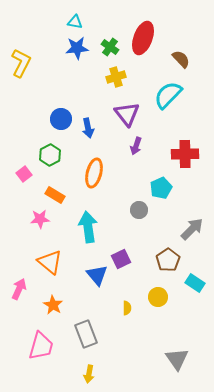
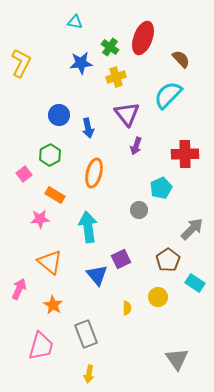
blue star: moved 4 px right, 15 px down
blue circle: moved 2 px left, 4 px up
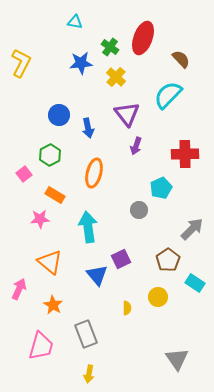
yellow cross: rotated 30 degrees counterclockwise
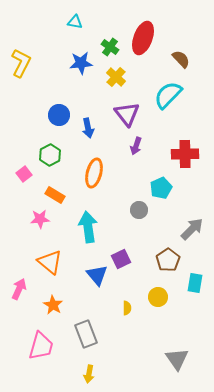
cyan rectangle: rotated 66 degrees clockwise
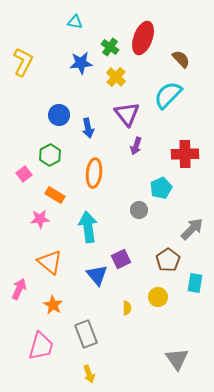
yellow L-shape: moved 2 px right, 1 px up
orange ellipse: rotated 8 degrees counterclockwise
yellow arrow: rotated 30 degrees counterclockwise
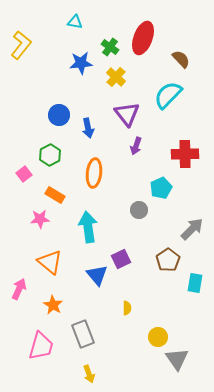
yellow L-shape: moved 2 px left, 17 px up; rotated 12 degrees clockwise
yellow circle: moved 40 px down
gray rectangle: moved 3 px left
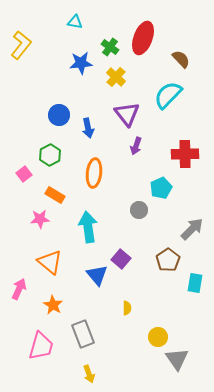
purple square: rotated 24 degrees counterclockwise
